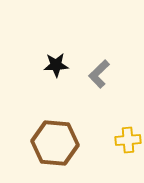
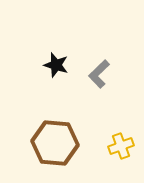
black star: rotated 20 degrees clockwise
yellow cross: moved 7 px left, 6 px down; rotated 15 degrees counterclockwise
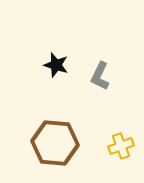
gray L-shape: moved 1 px right, 2 px down; rotated 20 degrees counterclockwise
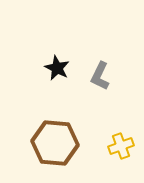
black star: moved 1 px right, 3 px down; rotated 10 degrees clockwise
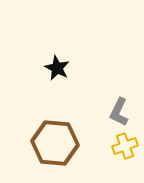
gray L-shape: moved 19 px right, 36 px down
yellow cross: moved 4 px right
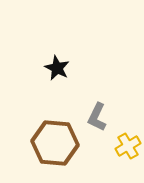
gray L-shape: moved 22 px left, 5 px down
yellow cross: moved 3 px right; rotated 10 degrees counterclockwise
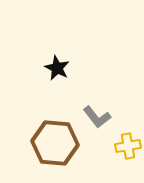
gray L-shape: rotated 64 degrees counterclockwise
yellow cross: rotated 20 degrees clockwise
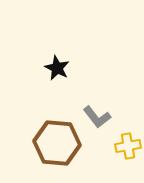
brown hexagon: moved 2 px right
